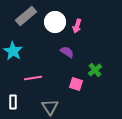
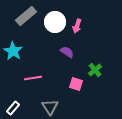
white rectangle: moved 6 px down; rotated 40 degrees clockwise
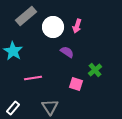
white circle: moved 2 px left, 5 px down
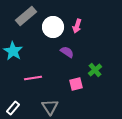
pink square: rotated 32 degrees counterclockwise
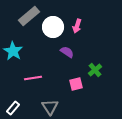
gray rectangle: moved 3 px right
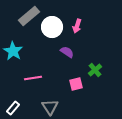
white circle: moved 1 px left
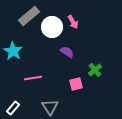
pink arrow: moved 4 px left, 4 px up; rotated 48 degrees counterclockwise
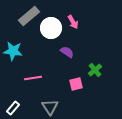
white circle: moved 1 px left, 1 px down
cyan star: rotated 24 degrees counterclockwise
